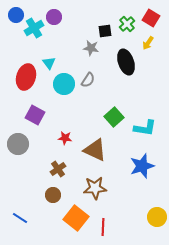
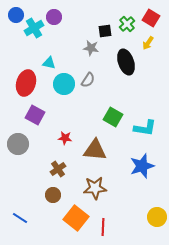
cyan triangle: rotated 40 degrees counterclockwise
red ellipse: moved 6 px down
green square: moved 1 px left; rotated 18 degrees counterclockwise
brown triangle: rotated 20 degrees counterclockwise
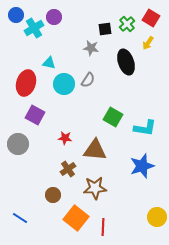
black square: moved 2 px up
brown cross: moved 10 px right
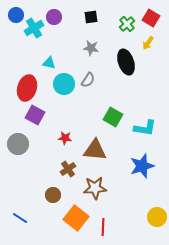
black square: moved 14 px left, 12 px up
red ellipse: moved 1 px right, 5 px down
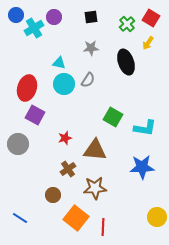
gray star: rotated 14 degrees counterclockwise
cyan triangle: moved 10 px right
red star: rotated 24 degrees counterclockwise
blue star: moved 1 px down; rotated 15 degrees clockwise
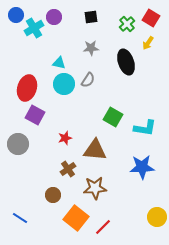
red line: rotated 42 degrees clockwise
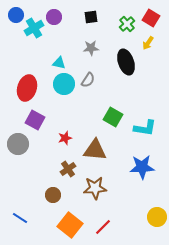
purple square: moved 5 px down
orange square: moved 6 px left, 7 px down
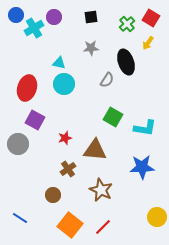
gray semicircle: moved 19 px right
brown star: moved 6 px right, 2 px down; rotated 30 degrees clockwise
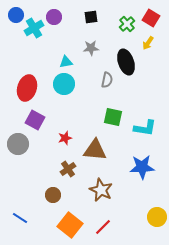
cyan triangle: moved 7 px right, 1 px up; rotated 24 degrees counterclockwise
gray semicircle: rotated 21 degrees counterclockwise
green square: rotated 18 degrees counterclockwise
